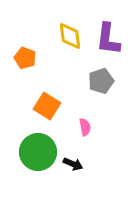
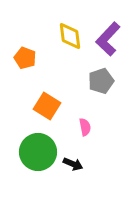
purple L-shape: rotated 36 degrees clockwise
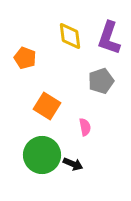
purple L-shape: moved 1 px right, 1 px up; rotated 24 degrees counterclockwise
green circle: moved 4 px right, 3 px down
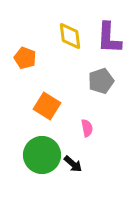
purple L-shape: rotated 16 degrees counterclockwise
pink semicircle: moved 2 px right, 1 px down
black arrow: rotated 18 degrees clockwise
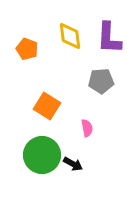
orange pentagon: moved 2 px right, 9 px up
gray pentagon: rotated 15 degrees clockwise
black arrow: rotated 12 degrees counterclockwise
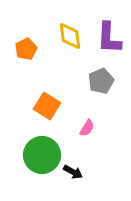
orange pentagon: moved 1 px left; rotated 25 degrees clockwise
gray pentagon: rotated 20 degrees counterclockwise
pink semicircle: rotated 42 degrees clockwise
black arrow: moved 8 px down
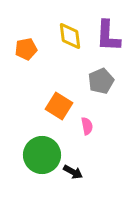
purple L-shape: moved 1 px left, 2 px up
orange pentagon: rotated 15 degrees clockwise
orange square: moved 12 px right
pink semicircle: moved 2 px up; rotated 42 degrees counterclockwise
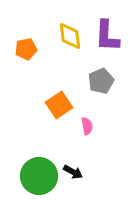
purple L-shape: moved 1 px left
orange square: moved 1 px up; rotated 24 degrees clockwise
green circle: moved 3 px left, 21 px down
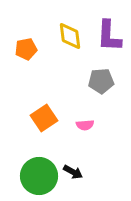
purple L-shape: moved 2 px right
gray pentagon: rotated 20 degrees clockwise
orange square: moved 15 px left, 13 px down
pink semicircle: moved 2 px left, 1 px up; rotated 96 degrees clockwise
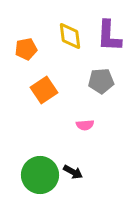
orange square: moved 28 px up
green circle: moved 1 px right, 1 px up
